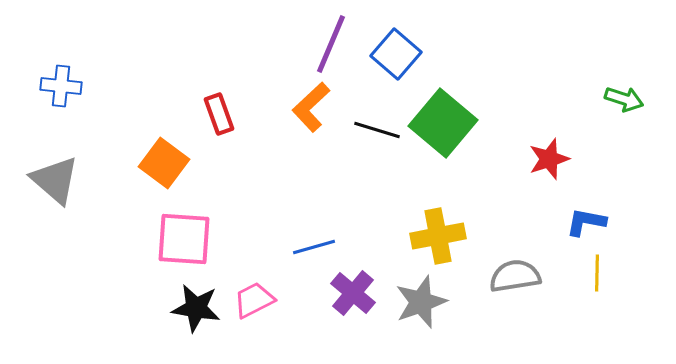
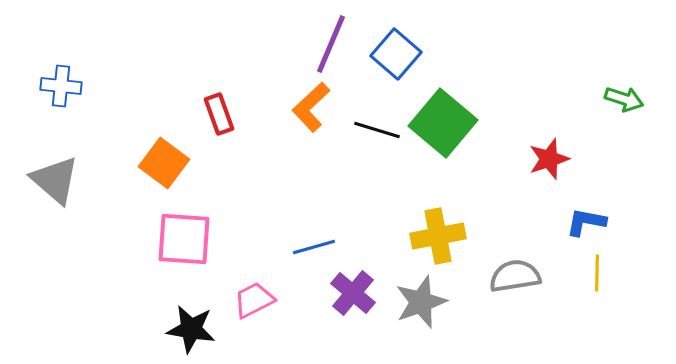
black star: moved 5 px left, 21 px down
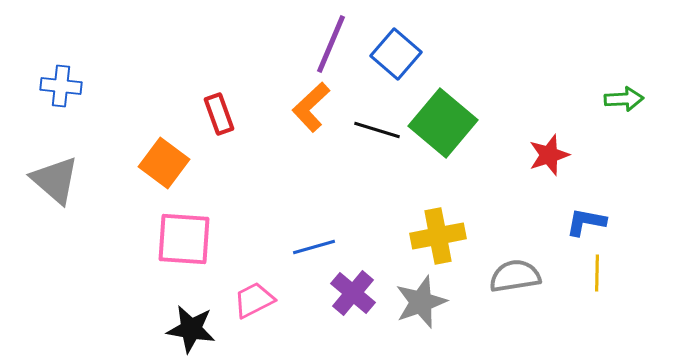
green arrow: rotated 21 degrees counterclockwise
red star: moved 4 px up
